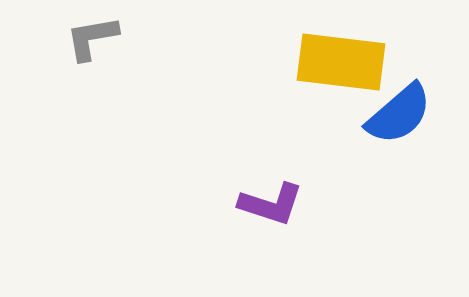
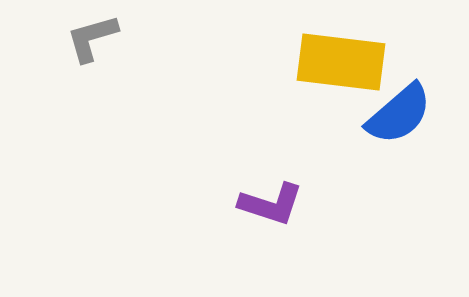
gray L-shape: rotated 6 degrees counterclockwise
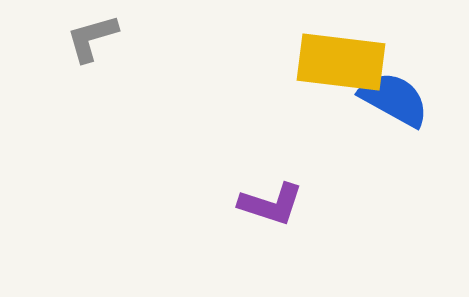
blue semicircle: moved 5 px left, 15 px up; rotated 110 degrees counterclockwise
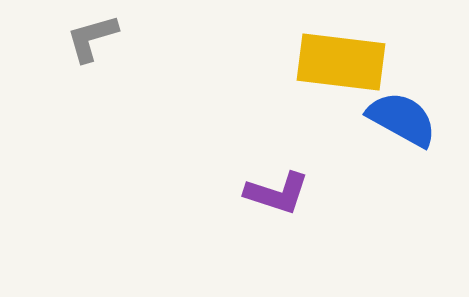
blue semicircle: moved 8 px right, 20 px down
purple L-shape: moved 6 px right, 11 px up
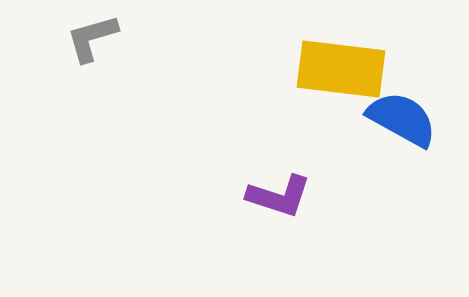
yellow rectangle: moved 7 px down
purple L-shape: moved 2 px right, 3 px down
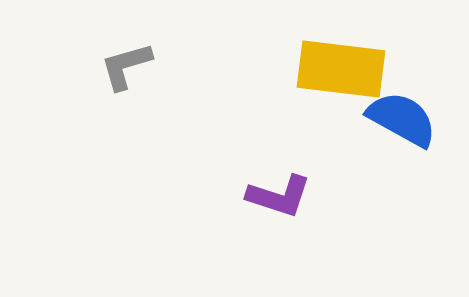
gray L-shape: moved 34 px right, 28 px down
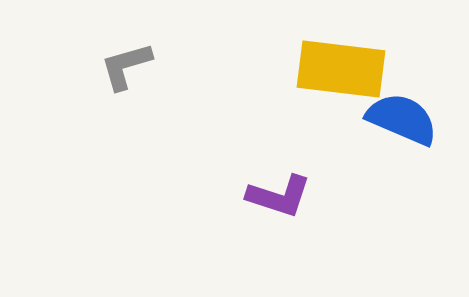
blue semicircle: rotated 6 degrees counterclockwise
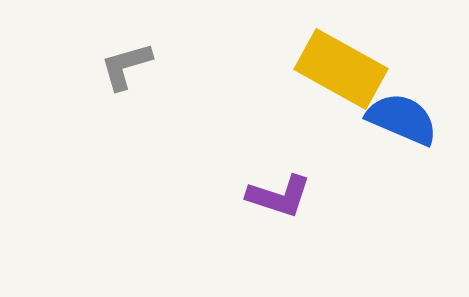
yellow rectangle: rotated 22 degrees clockwise
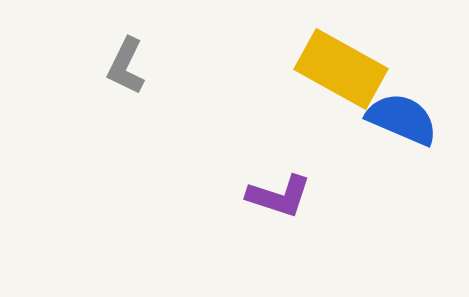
gray L-shape: rotated 48 degrees counterclockwise
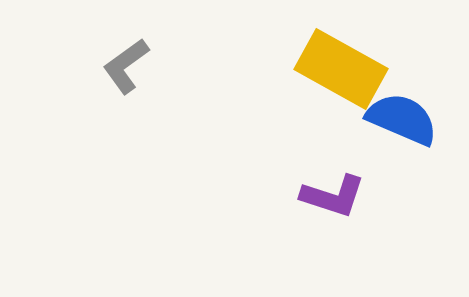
gray L-shape: rotated 28 degrees clockwise
purple L-shape: moved 54 px right
